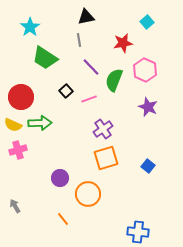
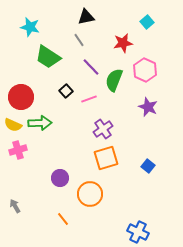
cyan star: rotated 24 degrees counterclockwise
gray line: rotated 24 degrees counterclockwise
green trapezoid: moved 3 px right, 1 px up
orange circle: moved 2 px right
blue cross: rotated 20 degrees clockwise
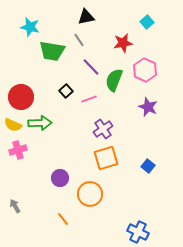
green trapezoid: moved 4 px right, 6 px up; rotated 24 degrees counterclockwise
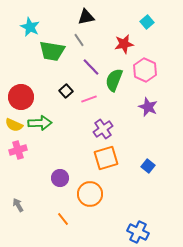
cyan star: rotated 12 degrees clockwise
red star: moved 1 px right, 1 px down
yellow semicircle: moved 1 px right
gray arrow: moved 3 px right, 1 px up
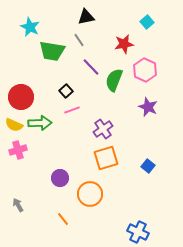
pink line: moved 17 px left, 11 px down
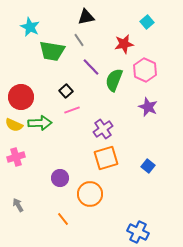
pink cross: moved 2 px left, 7 px down
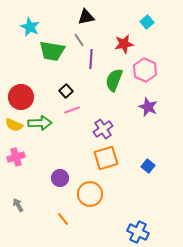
purple line: moved 8 px up; rotated 48 degrees clockwise
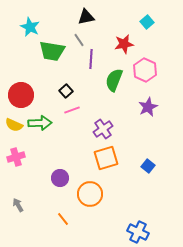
red circle: moved 2 px up
purple star: rotated 24 degrees clockwise
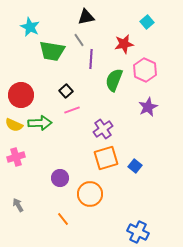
blue square: moved 13 px left
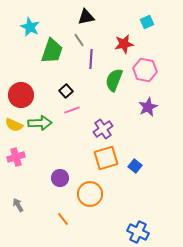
cyan square: rotated 16 degrees clockwise
green trapezoid: rotated 80 degrees counterclockwise
pink hexagon: rotated 15 degrees counterclockwise
